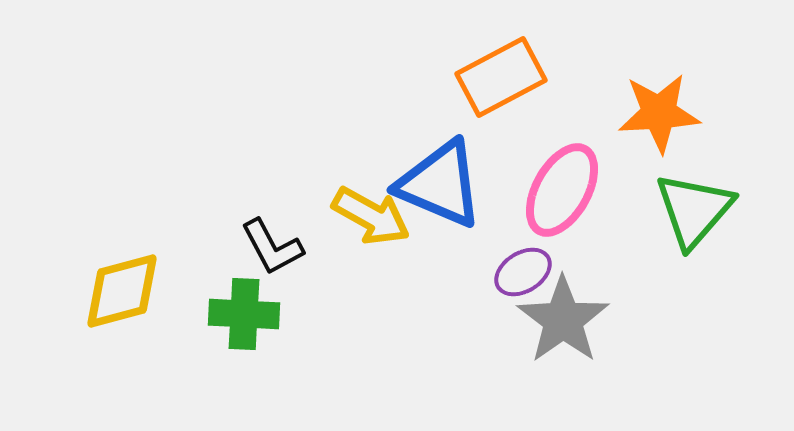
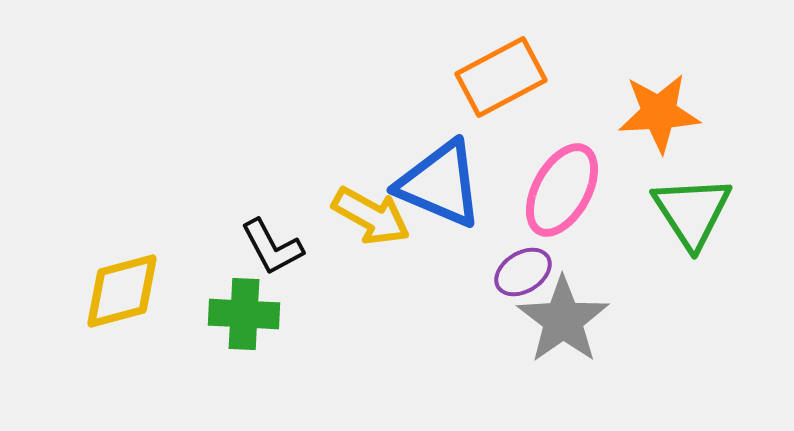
green triangle: moved 2 px left, 2 px down; rotated 14 degrees counterclockwise
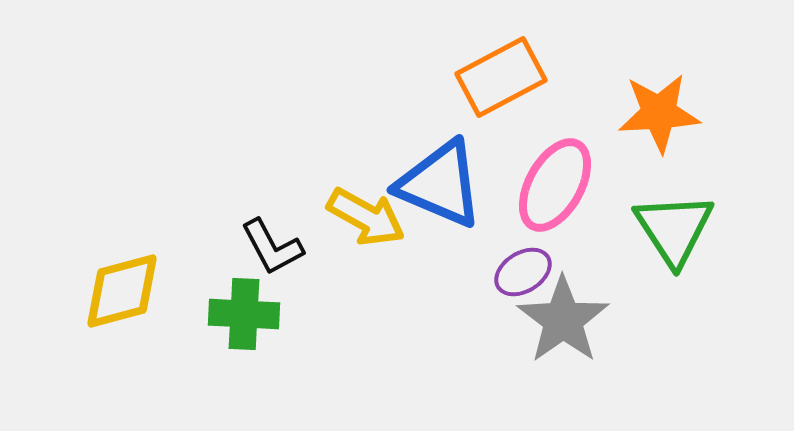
pink ellipse: moved 7 px left, 5 px up
green triangle: moved 18 px left, 17 px down
yellow arrow: moved 5 px left, 1 px down
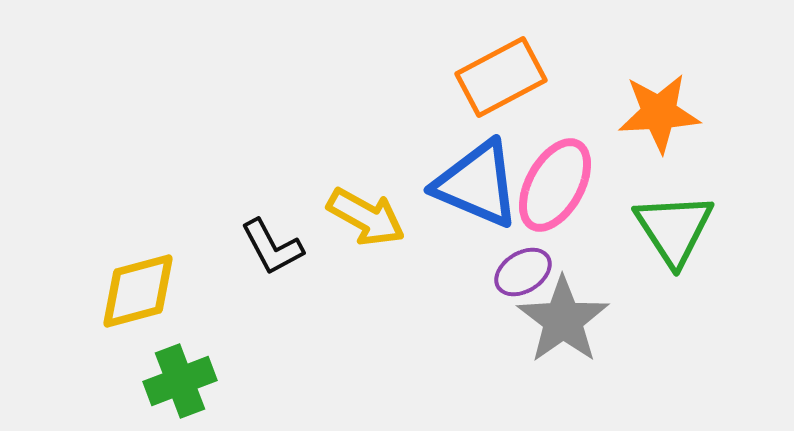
blue triangle: moved 37 px right
yellow diamond: moved 16 px right
green cross: moved 64 px left, 67 px down; rotated 24 degrees counterclockwise
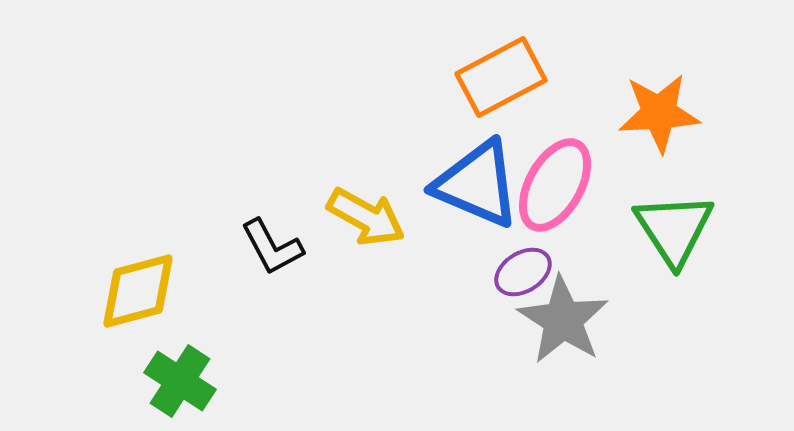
gray star: rotated 4 degrees counterclockwise
green cross: rotated 36 degrees counterclockwise
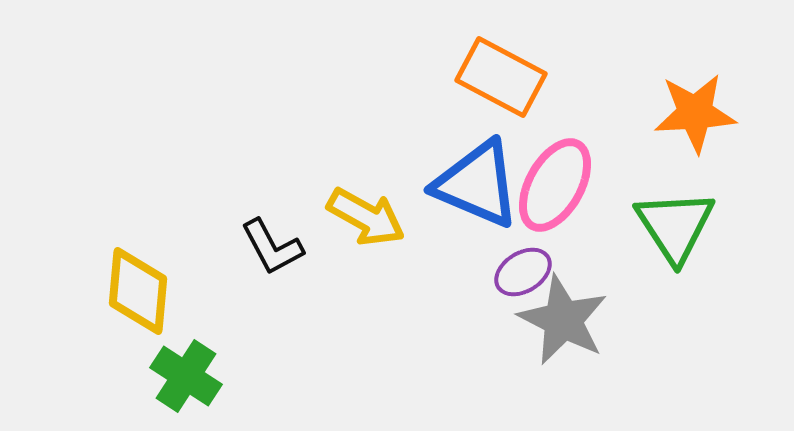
orange rectangle: rotated 56 degrees clockwise
orange star: moved 36 px right
green triangle: moved 1 px right, 3 px up
yellow diamond: rotated 70 degrees counterclockwise
gray star: rotated 6 degrees counterclockwise
green cross: moved 6 px right, 5 px up
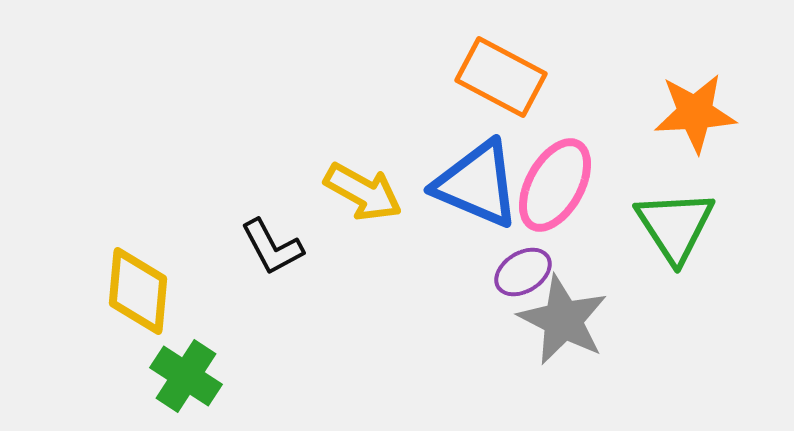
yellow arrow: moved 3 px left, 25 px up
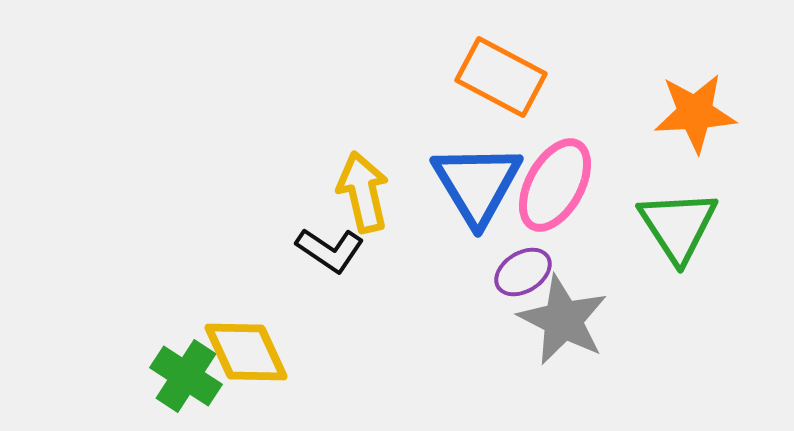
blue triangle: rotated 36 degrees clockwise
yellow arrow: rotated 132 degrees counterclockwise
green triangle: moved 3 px right
black L-shape: moved 58 px right, 3 px down; rotated 28 degrees counterclockwise
yellow diamond: moved 108 px right, 61 px down; rotated 30 degrees counterclockwise
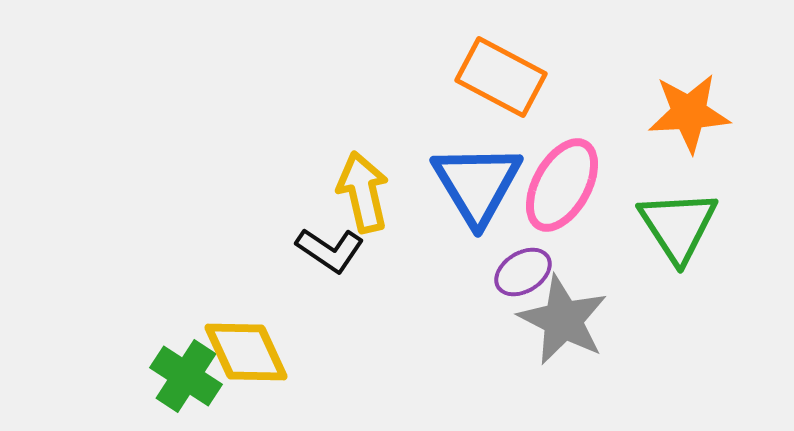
orange star: moved 6 px left
pink ellipse: moved 7 px right
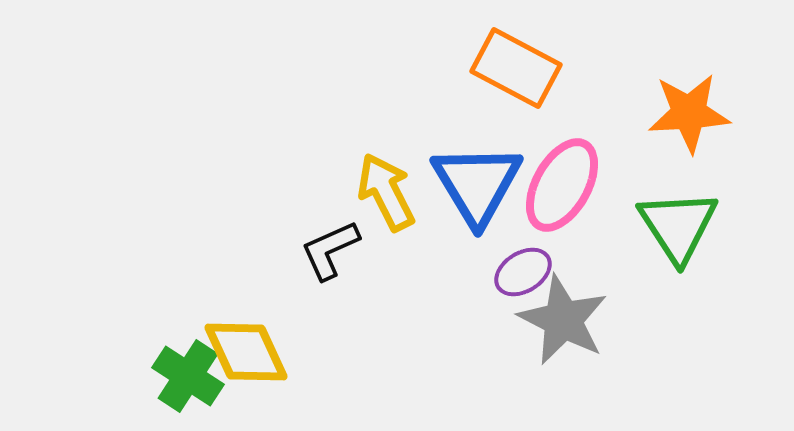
orange rectangle: moved 15 px right, 9 px up
yellow arrow: moved 23 px right; rotated 14 degrees counterclockwise
black L-shape: rotated 122 degrees clockwise
green cross: moved 2 px right
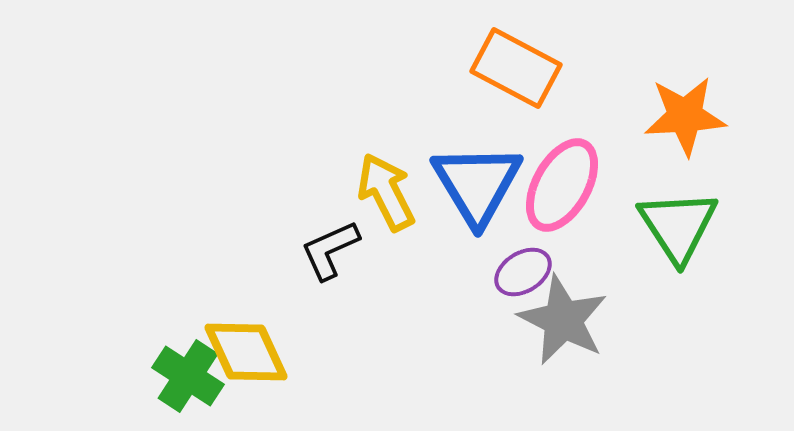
orange star: moved 4 px left, 3 px down
